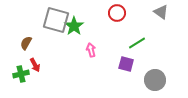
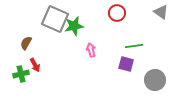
gray square: moved 1 px left, 1 px up; rotated 8 degrees clockwise
green star: rotated 24 degrees clockwise
green line: moved 3 px left, 3 px down; rotated 24 degrees clockwise
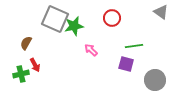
red circle: moved 5 px left, 5 px down
pink arrow: rotated 32 degrees counterclockwise
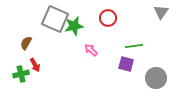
gray triangle: rotated 28 degrees clockwise
red circle: moved 4 px left
gray circle: moved 1 px right, 2 px up
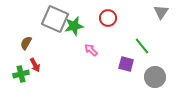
green line: moved 8 px right; rotated 60 degrees clockwise
gray circle: moved 1 px left, 1 px up
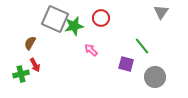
red circle: moved 7 px left
brown semicircle: moved 4 px right
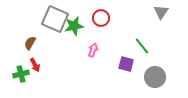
pink arrow: moved 2 px right; rotated 64 degrees clockwise
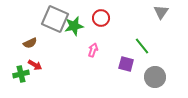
brown semicircle: rotated 144 degrees counterclockwise
red arrow: rotated 32 degrees counterclockwise
